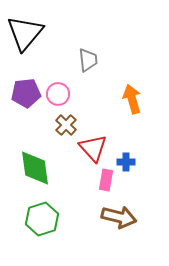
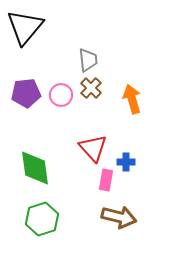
black triangle: moved 6 px up
pink circle: moved 3 px right, 1 px down
brown cross: moved 25 px right, 37 px up
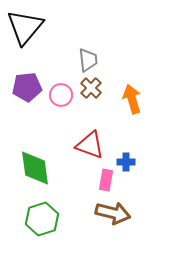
purple pentagon: moved 1 px right, 6 px up
red triangle: moved 3 px left, 3 px up; rotated 28 degrees counterclockwise
brown arrow: moved 6 px left, 4 px up
